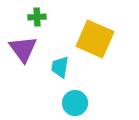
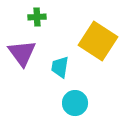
yellow square: moved 3 px right, 2 px down; rotated 9 degrees clockwise
purple triangle: moved 1 px left, 4 px down
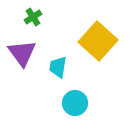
green cross: moved 4 px left; rotated 30 degrees counterclockwise
yellow square: rotated 9 degrees clockwise
cyan trapezoid: moved 2 px left
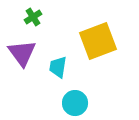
yellow square: rotated 27 degrees clockwise
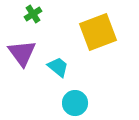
green cross: moved 3 px up
yellow square: moved 9 px up
cyan trapezoid: rotated 120 degrees clockwise
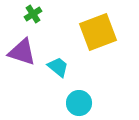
purple triangle: moved 1 px up; rotated 36 degrees counterclockwise
cyan circle: moved 4 px right
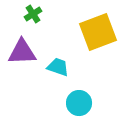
purple triangle: rotated 20 degrees counterclockwise
cyan trapezoid: rotated 20 degrees counterclockwise
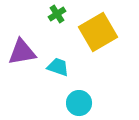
green cross: moved 24 px right
yellow square: rotated 9 degrees counterclockwise
purple triangle: rotated 8 degrees counterclockwise
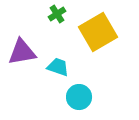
cyan circle: moved 6 px up
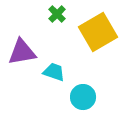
green cross: rotated 12 degrees counterclockwise
cyan trapezoid: moved 4 px left, 5 px down
cyan circle: moved 4 px right
